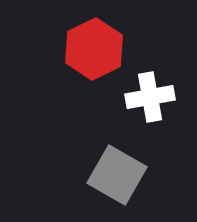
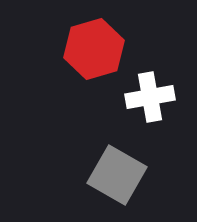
red hexagon: rotated 10 degrees clockwise
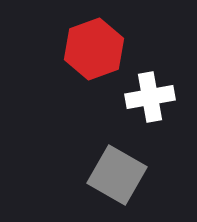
red hexagon: rotated 4 degrees counterclockwise
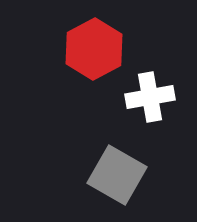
red hexagon: rotated 8 degrees counterclockwise
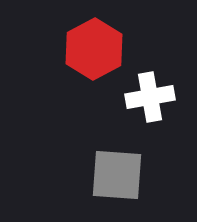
gray square: rotated 26 degrees counterclockwise
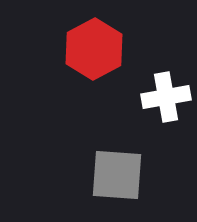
white cross: moved 16 px right
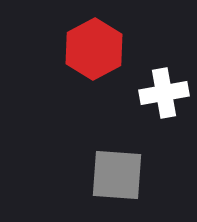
white cross: moved 2 px left, 4 px up
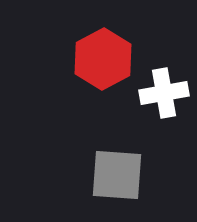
red hexagon: moved 9 px right, 10 px down
